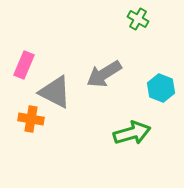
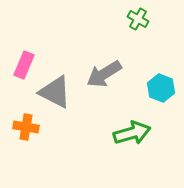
orange cross: moved 5 px left, 8 px down
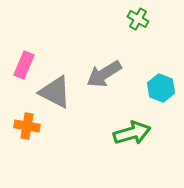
orange cross: moved 1 px right, 1 px up
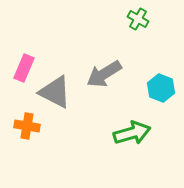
pink rectangle: moved 3 px down
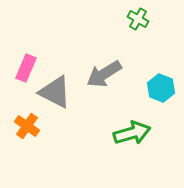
pink rectangle: moved 2 px right
orange cross: rotated 25 degrees clockwise
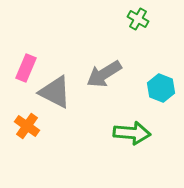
green arrow: rotated 21 degrees clockwise
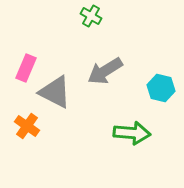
green cross: moved 47 px left, 3 px up
gray arrow: moved 1 px right, 3 px up
cyan hexagon: rotated 8 degrees counterclockwise
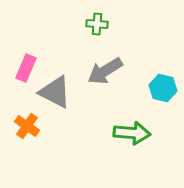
green cross: moved 6 px right, 8 px down; rotated 25 degrees counterclockwise
cyan hexagon: moved 2 px right
